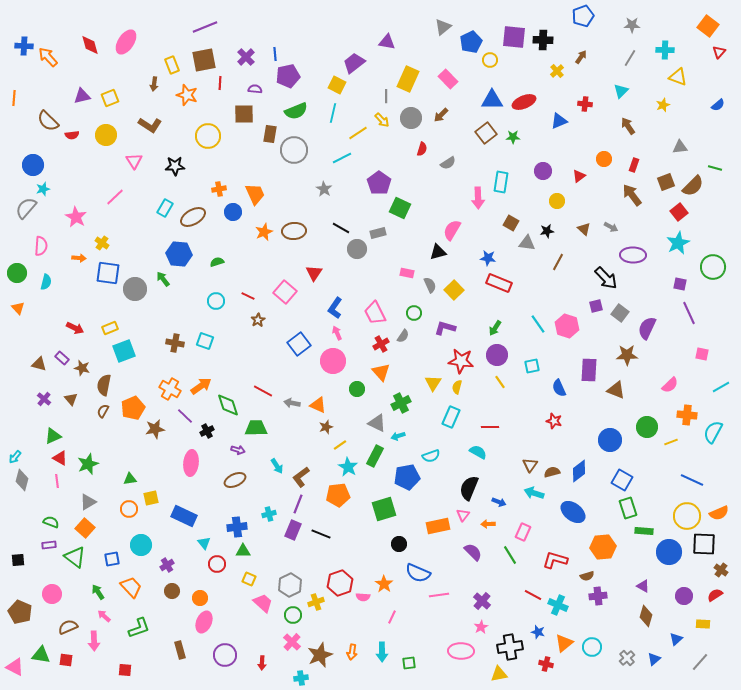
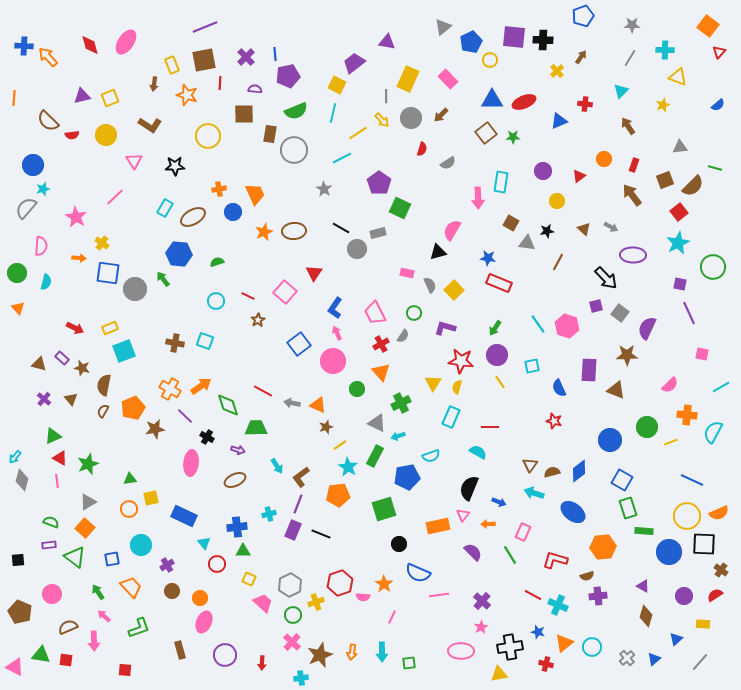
brown square at (666, 182): moved 1 px left, 2 px up
black cross at (207, 431): moved 6 px down; rotated 32 degrees counterclockwise
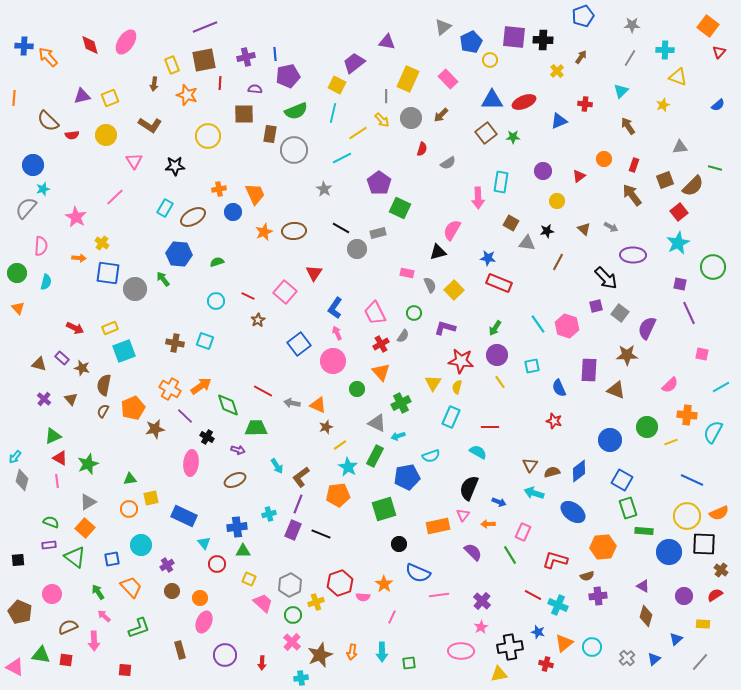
purple cross at (246, 57): rotated 30 degrees clockwise
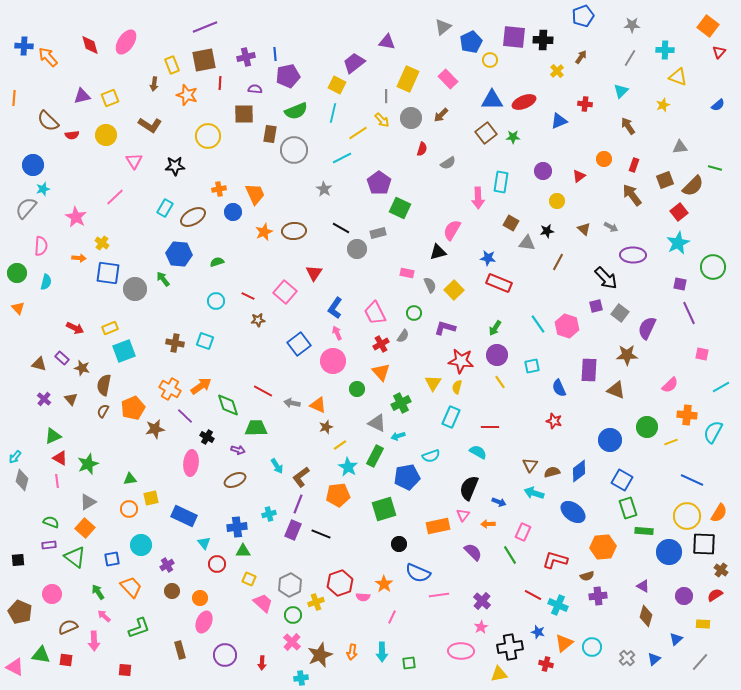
brown star at (258, 320): rotated 24 degrees clockwise
orange semicircle at (719, 513): rotated 36 degrees counterclockwise
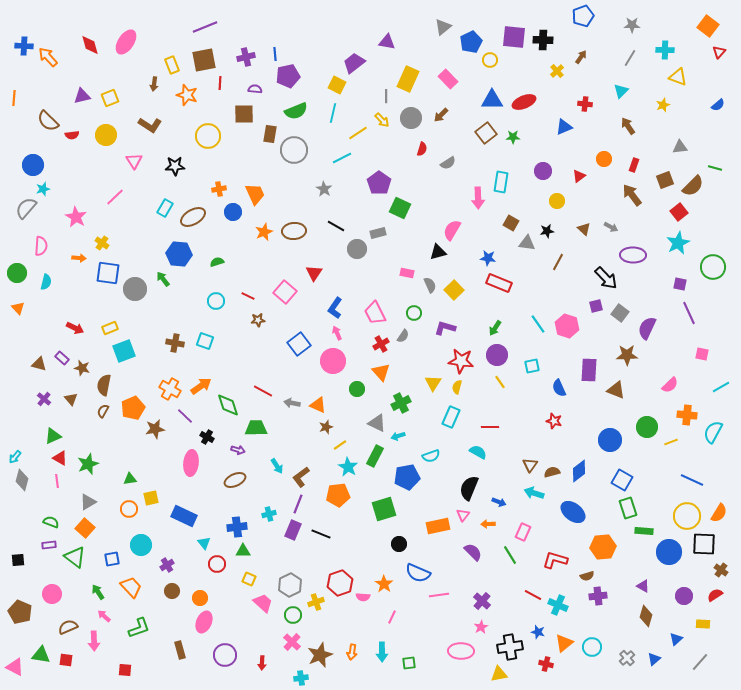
blue triangle at (559, 121): moved 5 px right, 6 px down
black line at (341, 228): moved 5 px left, 2 px up
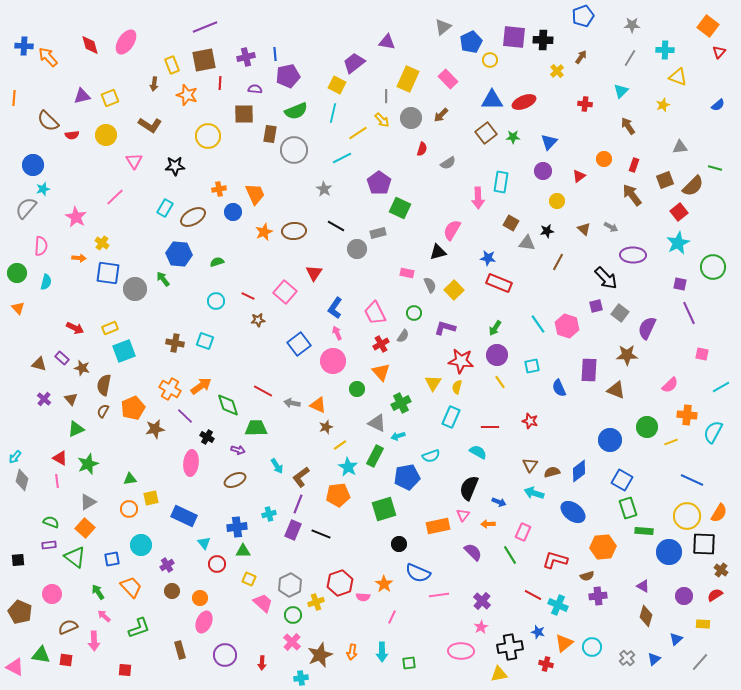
blue triangle at (564, 127): moved 15 px left, 15 px down; rotated 24 degrees counterclockwise
red star at (554, 421): moved 24 px left
green triangle at (53, 436): moved 23 px right, 7 px up
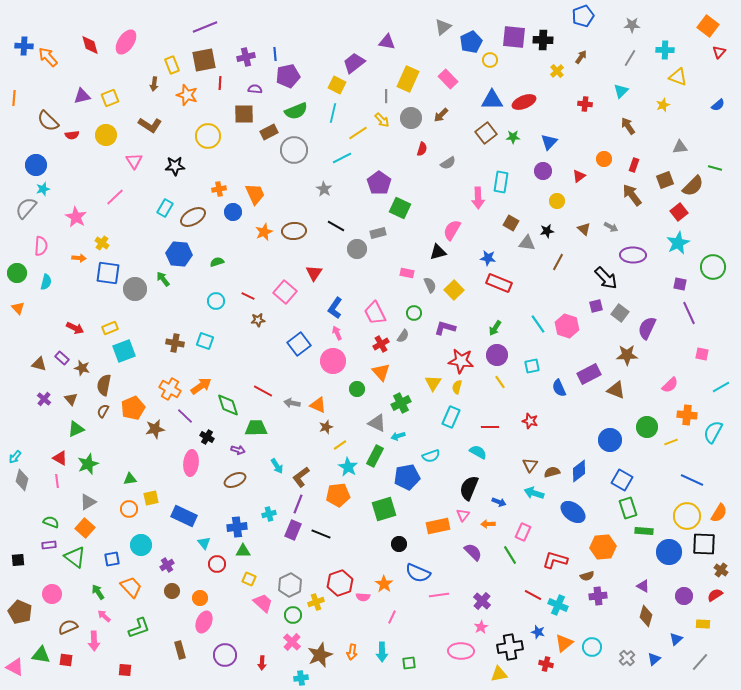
brown rectangle at (270, 134): moved 1 px left, 2 px up; rotated 54 degrees clockwise
blue circle at (33, 165): moved 3 px right
purple rectangle at (589, 370): moved 4 px down; rotated 60 degrees clockwise
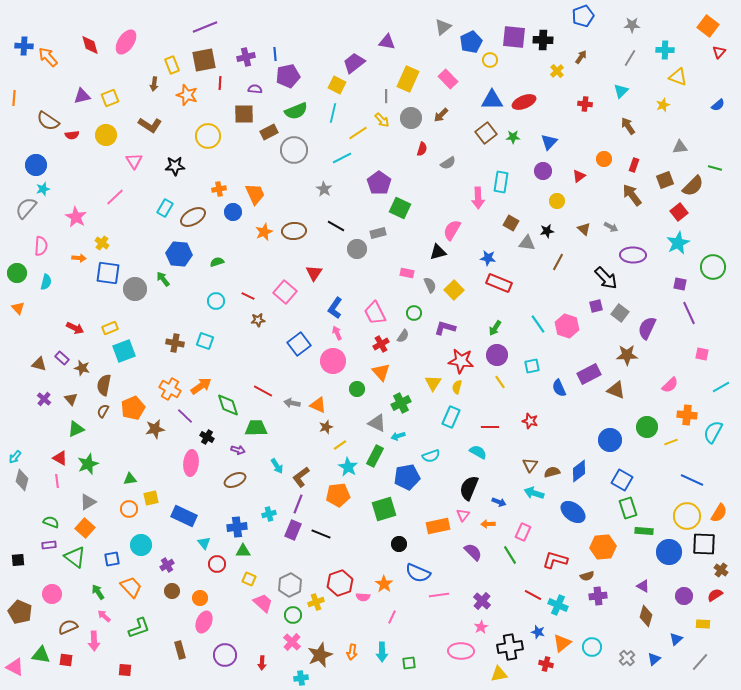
brown semicircle at (48, 121): rotated 10 degrees counterclockwise
orange triangle at (564, 643): moved 2 px left
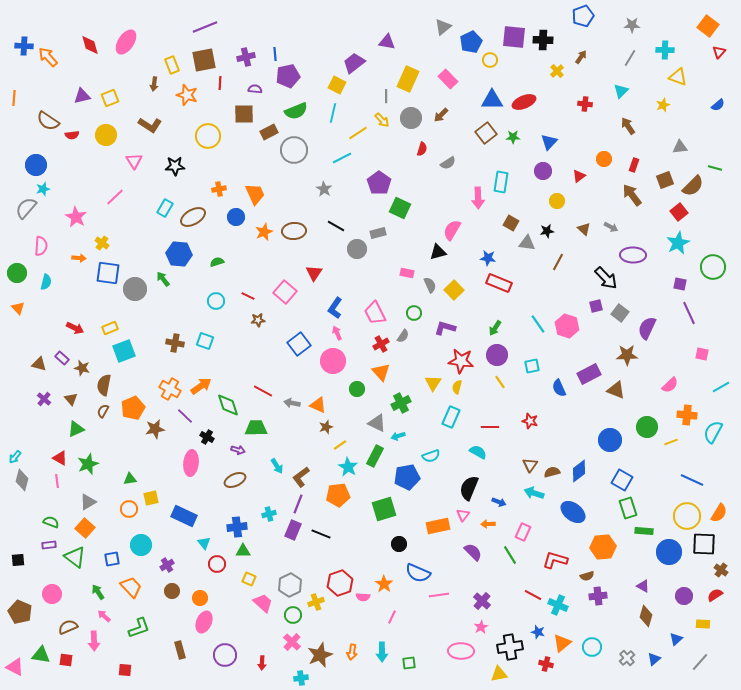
blue circle at (233, 212): moved 3 px right, 5 px down
